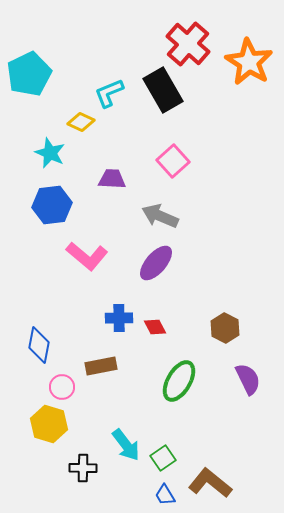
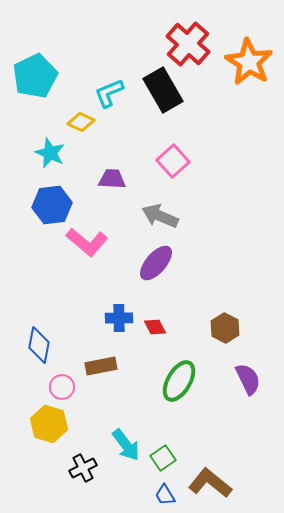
cyan pentagon: moved 6 px right, 2 px down
pink L-shape: moved 14 px up
black cross: rotated 28 degrees counterclockwise
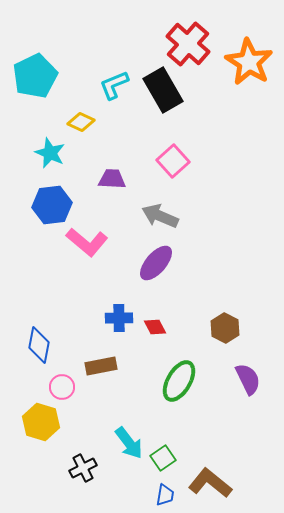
cyan L-shape: moved 5 px right, 8 px up
yellow hexagon: moved 8 px left, 2 px up
cyan arrow: moved 3 px right, 2 px up
blue trapezoid: rotated 140 degrees counterclockwise
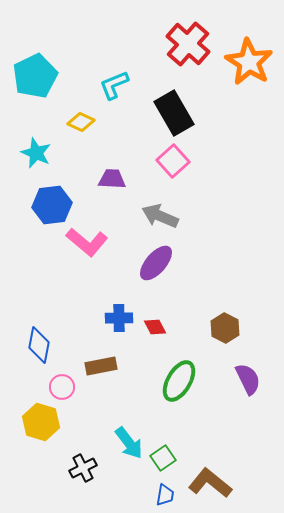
black rectangle: moved 11 px right, 23 px down
cyan star: moved 14 px left
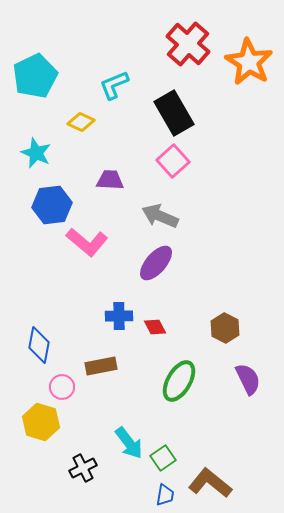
purple trapezoid: moved 2 px left, 1 px down
blue cross: moved 2 px up
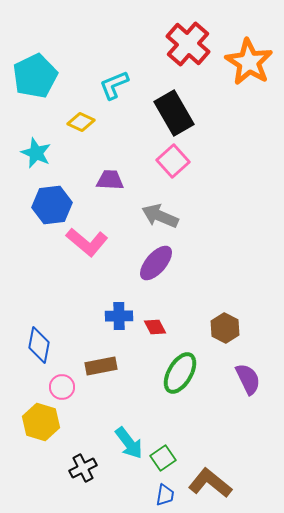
green ellipse: moved 1 px right, 8 px up
